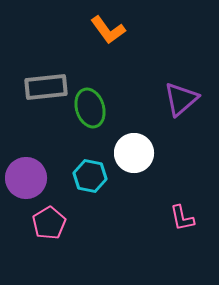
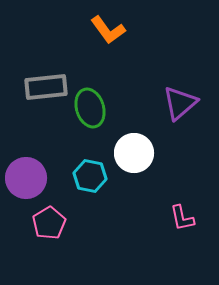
purple triangle: moved 1 px left, 4 px down
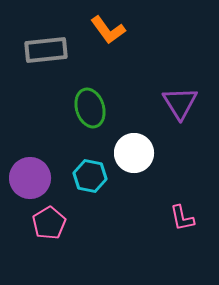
gray rectangle: moved 37 px up
purple triangle: rotated 21 degrees counterclockwise
purple circle: moved 4 px right
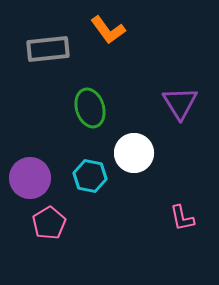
gray rectangle: moved 2 px right, 1 px up
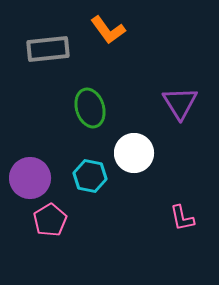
pink pentagon: moved 1 px right, 3 px up
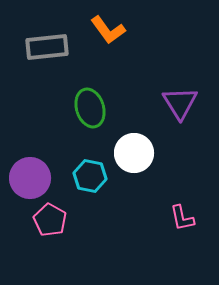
gray rectangle: moved 1 px left, 2 px up
pink pentagon: rotated 12 degrees counterclockwise
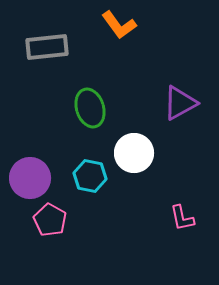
orange L-shape: moved 11 px right, 5 px up
purple triangle: rotated 33 degrees clockwise
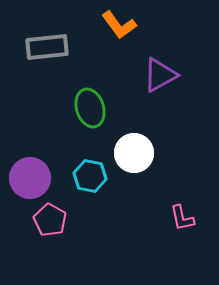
purple triangle: moved 20 px left, 28 px up
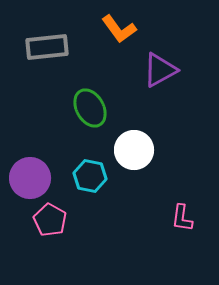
orange L-shape: moved 4 px down
purple triangle: moved 5 px up
green ellipse: rotated 12 degrees counterclockwise
white circle: moved 3 px up
pink L-shape: rotated 20 degrees clockwise
